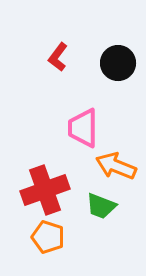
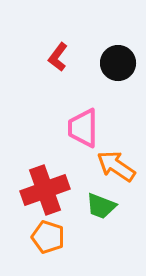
orange arrow: rotated 12 degrees clockwise
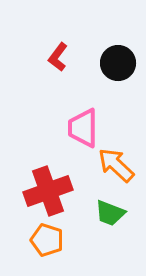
orange arrow: moved 1 px up; rotated 9 degrees clockwise
red cross: moved 3 px right, 1 px down
green trapezoid: moved 9 px right, 7 px down
orange pentagon: moved 1 px left, 3 px down
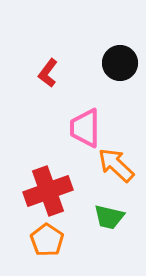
red L-shape: moved 10 px left, 16 px down
black circle: moved 2 px right
pink trapezoid: moved 2 px right
green trapezoid: moved 1 px left, 4 px down; rotated 8 degrees counterclockwise
orange pentagon: rotated 16 degrees clockwise
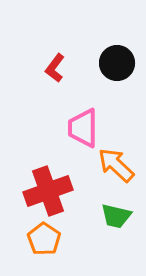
black circle: moved 3 px left
red L-shape: moved 7 px right, 5 px up
pink trapezoid: moved 2 px left
green trapezoid: moved 7 px right, 1 px up
orange pentagon: moved 3 px left, 1 px up
